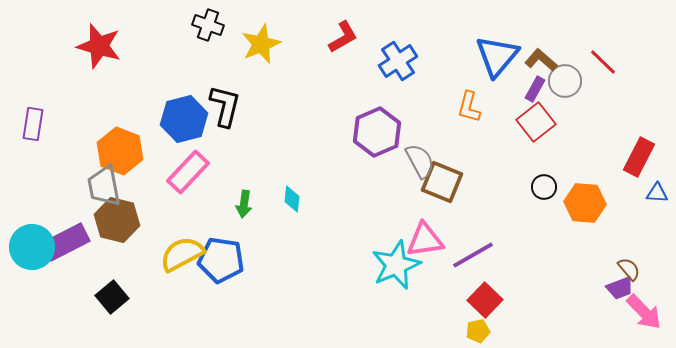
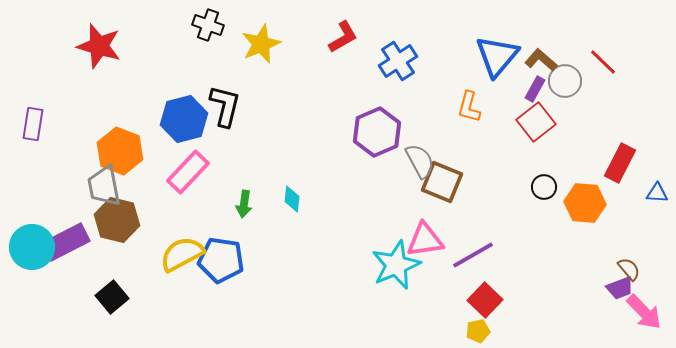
red rectangle at (639, 157): moved 19 px left, 6 px down
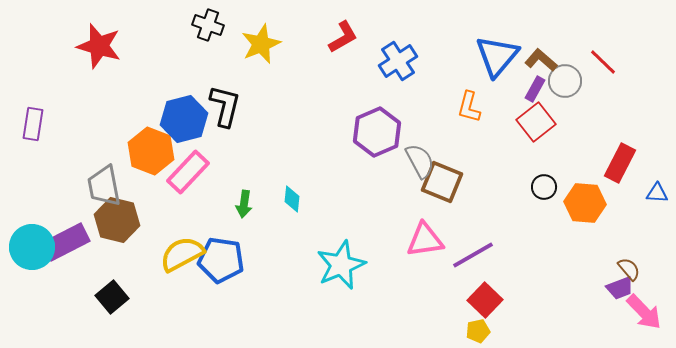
orange hexagon at (120, 151): moved 31 px right
cyan star at (396, 265): moved 55 px left
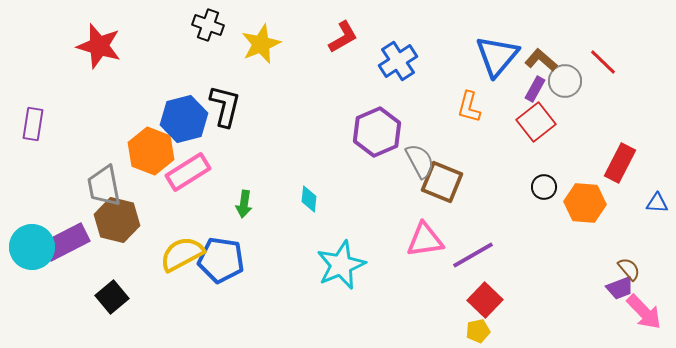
pink rectangle at (188, 172): rotated 15 degrees clockwise
blue triangle at (657, 193): moved 10 px down
cyan diamond at (292, 199): moved 17 px right
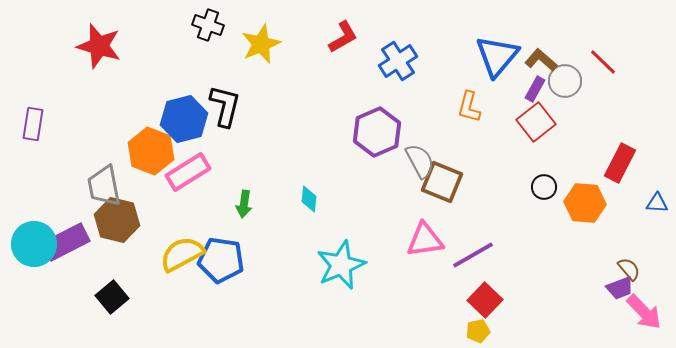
cyan circle at (32, 247): moved 2 px right, 3 px up
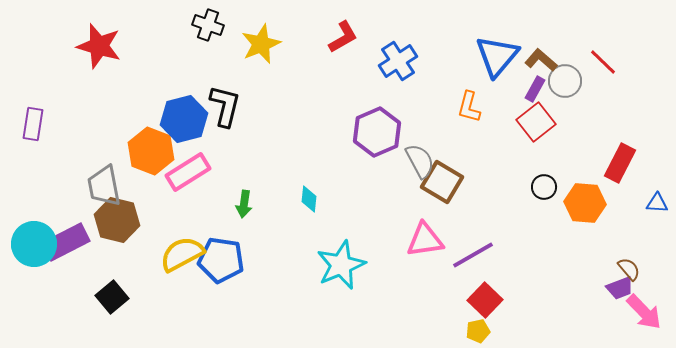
brown square at (442, 182): rotated 9 degrees clockwise
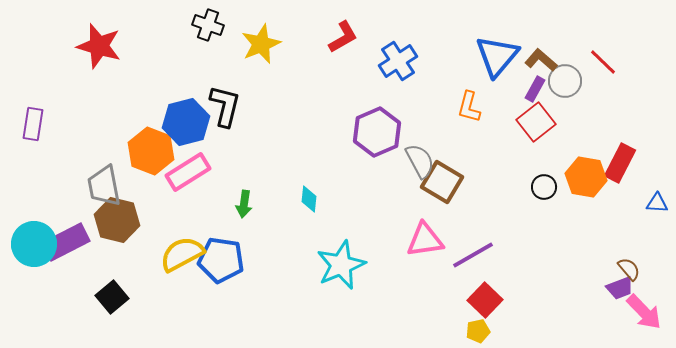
blue hexagon at (184, 119): moved 2 px right, 3 px down
orange hexagon at (585, 203): moved 1 px right, 26 px up; rotated 6 degrees clockwise
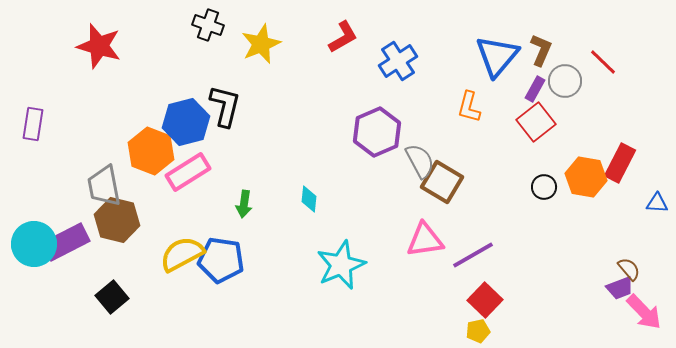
brown L-shape at (541, 60): moved 10 px up; rotated 72 degrees clockwise
